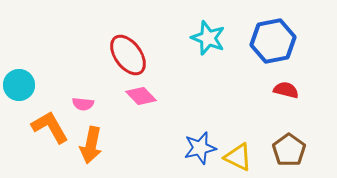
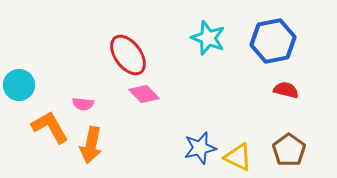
pink diamond: moved 3 px right, 2 px up
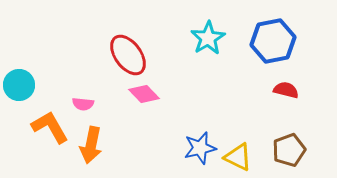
cyan star: rotated 20 degrees clockwise
brown pentagon: rotated 16 degrees clockwise
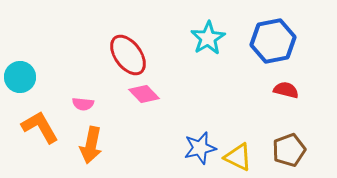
cyan circle: moved 1 px right, 8 px up
orange L-shape: moved 10 px left
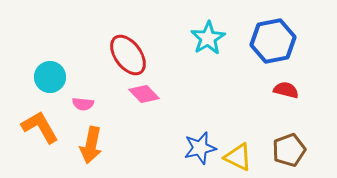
cyan circle: moved 30 px right
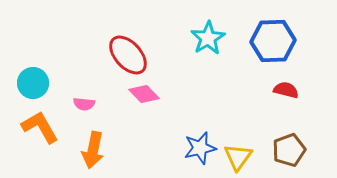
blue hexagon: rotated 9 degrees clockwise
red ellipse: rotated 6 degrees counterclockwise
cyan circle: moved 17 px left, 6 px down
pink semicircle: moved 1 px right
orange arrow: moved 2 px right, 5 px down
yellow triangle: rotated 40 degrees clockwise
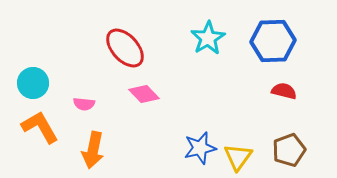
red ellipse: moved 3 px left, 7 px up
red semicircle: moved 2 px left, 1 px down
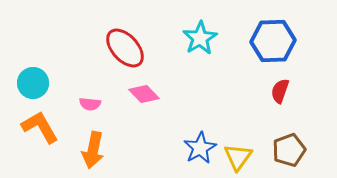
cyan star: moved 8 px left
red semicircle: moved 4 px left; rotated 85 degrees counterclockwise
pink semicircle: moved 6 px right
blue star: rotated 16 degrees counterclockwise
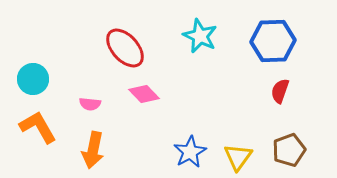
cyan star: moved 2 px up; rotated 16 degrees counterclockwise
cyan circle: moved 4 px up
orange L-shape: moved 2 px left
blue star: moved 10 px left, 4 px down
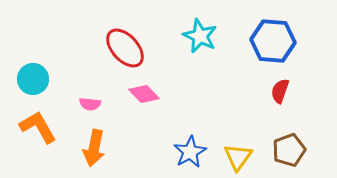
blue hexagon: rotated 6 degrees clockwise
orange arrow: moved 1 px right, 2 px up
